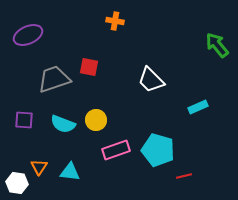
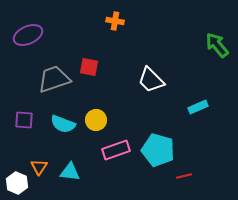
white hexagon: rotated 15 degrees clockwise
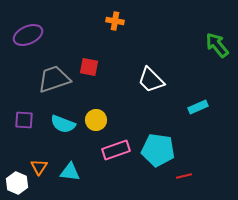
cyan pentagon: rotated 8 degrees counterclockwise
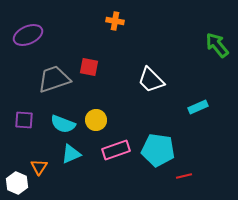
cyan triangle: moved 1 px right, 18 px up; rotated 30 degrees counterclockwise
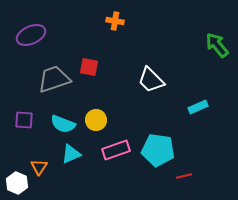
purple ellipse: moved 3 px right
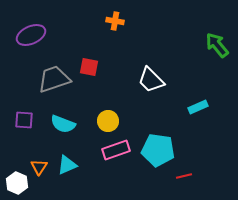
yellow circle: moved 12 px right, 1 px down
cyan triangle: moved 4 px left, 11 px down
